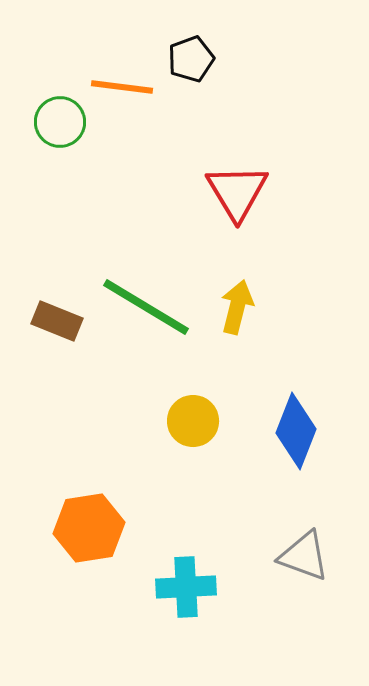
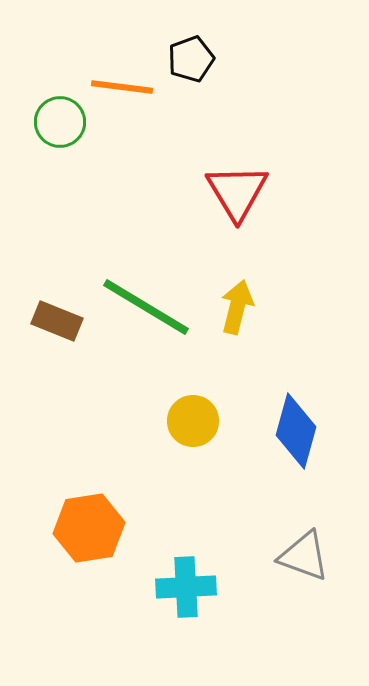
blue diamond: rotated 6 degrees counterclockwise
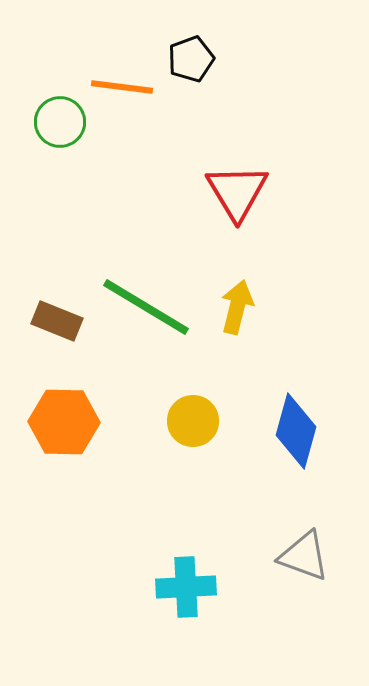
orange hexagon: moved 25 px left, 106 px up; rotated 10 degrees clockwise
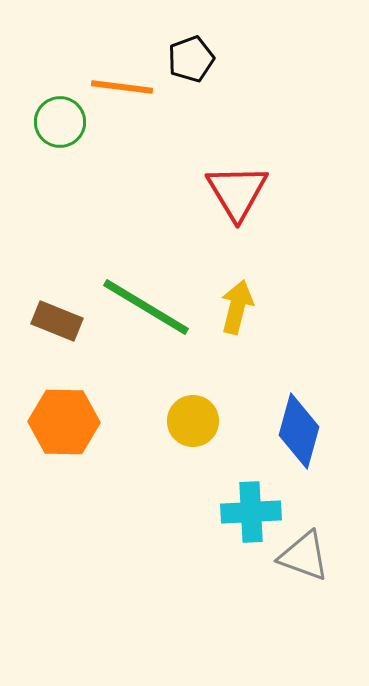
blue diamond: moved 3 px right
cyan cross: moved 65 px right, 75 px up
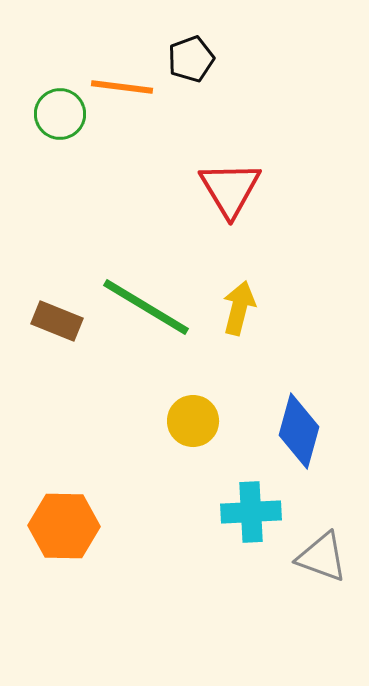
green circle: moved 8 px up
red triangle: moved 7 px left, 3 px up
yellow arrow: moved 2 px right, 1 px down
orange hexagon: moved 104 px down
gray triangle: moved 18 px right, 1 px down
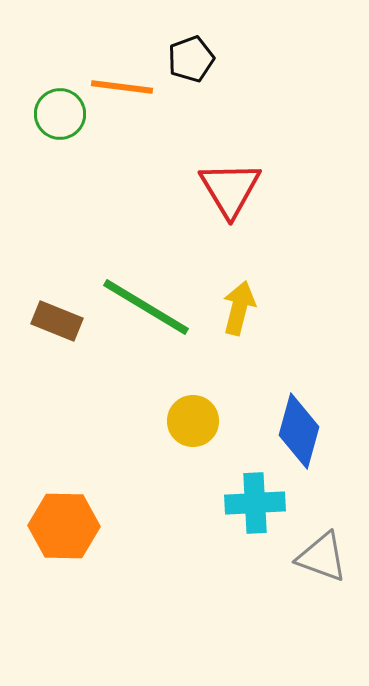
cyan cross: moved 4 px right, 9 px up
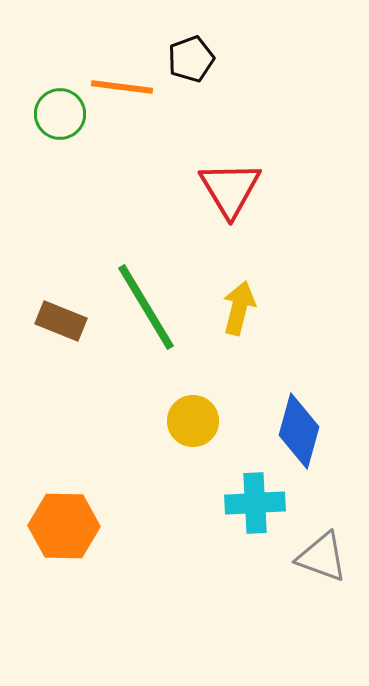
green line: rotated 28 degrees clockwise
brown rectangle: moved 4 px right
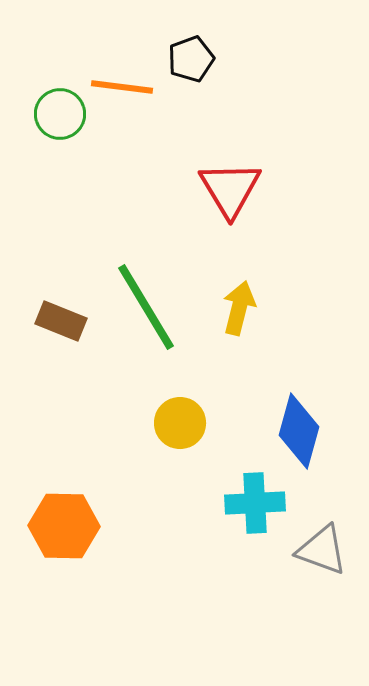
yellow circle: moved 13 px left, 2 px down
gray triangle: moved 7 px up
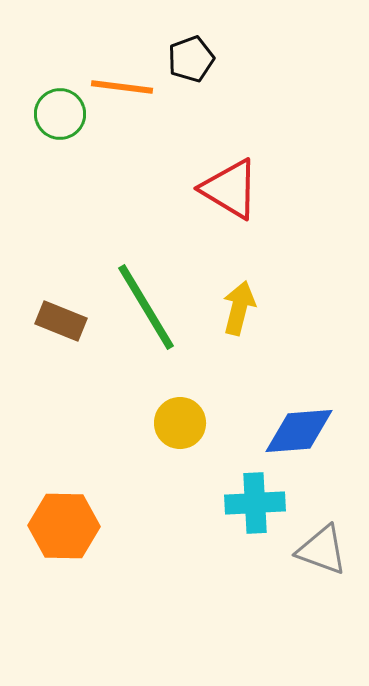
red triangle: rotated 28 degrees counterclockwise
blue diamond: rotated 70 degrees clockwise
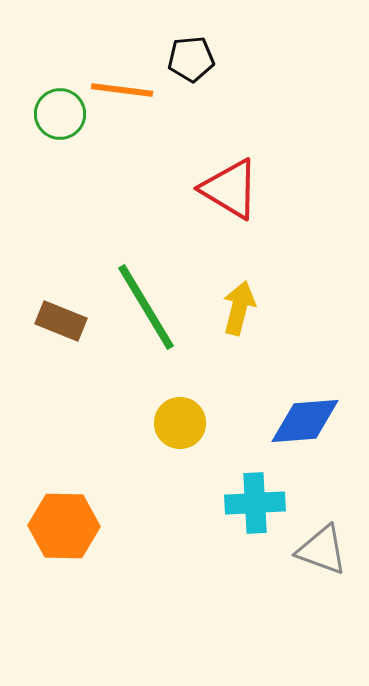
black pentagon: rotated 15 degrees clockwise
orange line: moved 3 px down
blue diamond: moved 6 px right, 10 px up
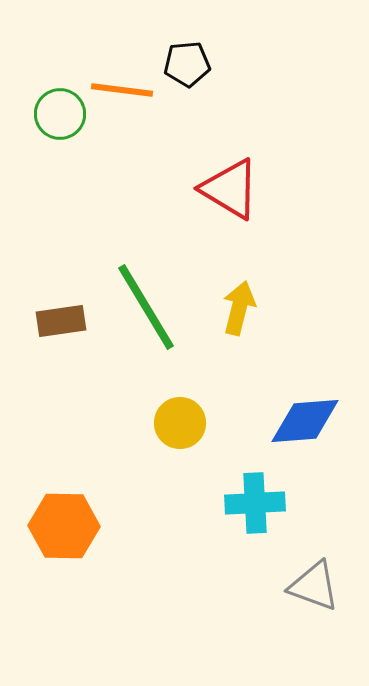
black pentagon: moved 4 px left, 5 px down
brown rectangle: rotated 30 degrees counterclockwise
gray triangle: moved 8 px left, 36 px down
